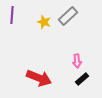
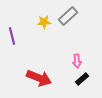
purple line: moved 21 px down; rotated 18 degrees counterclockwise
yellow star: rotated 24 degrees counterclockwise
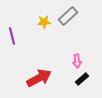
red arrow: rotated 50 degrees counterclockwise
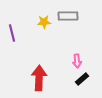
gray rectangle: rotated 42 degrees clockwise
purple line: moved 3 px up
red arrow: rotated 60 degrees counterclockwise
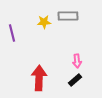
black rectangle: moved 7 px left, 1 px down
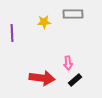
gray rectangle: moved 5 px right, 2 px up
purple line: rotated 12 degrees clockwise
pink arrow: moved 9 px left, 2 px down
red arrow: moved 3 px right; rotated 95 degrees clockwise
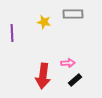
yellow star: rotated 16 degrees clockwise
pink arrow: rotated 88 degrees counterclockwise
red arrow: moved 1 px right, 2 px up; rotated 90 degrees clockwise
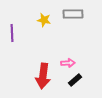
yellow star: moved 2 px up
